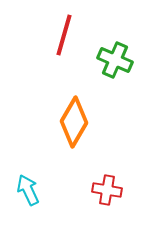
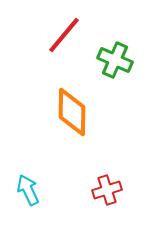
red line: rotated 24 degrees clockwise
orange diamond: moved 2 px left, 10 px up; rotated 30 degrees counterclockwise
red cross: rotated 28 degrees counterclockwise
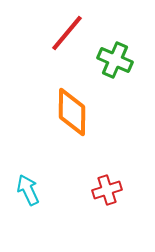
red line: moved 3 px right, 2 px up
